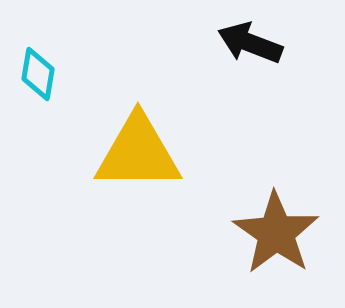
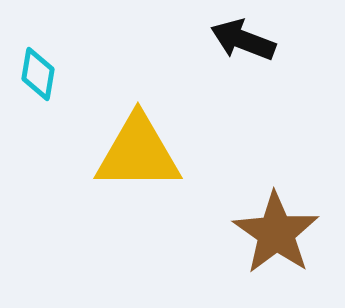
black arrow: moved 7 px left, 3 px up
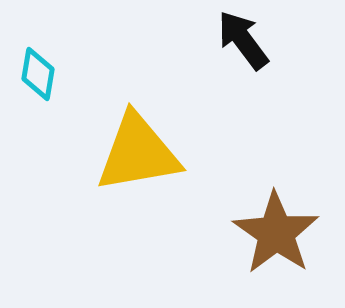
black arrow: rotated 32 degrees clockwise
yellow triangle: rotated 10 degrees counterclockwise
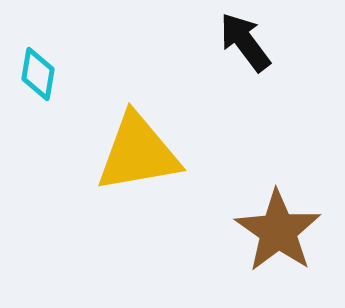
black arrow: moved 2 px right, 2 px down
brown star: moved 2 px right, 2 px up
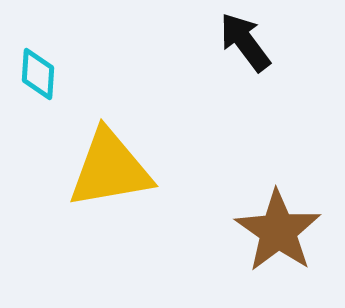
cyan diamond: rotated 6 degrees counterclockwise
yellow triangle: moved 28 px left, 16 px down
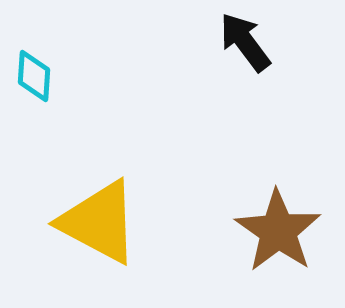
cyan diamond: moved 4 px left, 2 px down
yellow triangle: moved 11 px left, 53 px down; rotated 38 degrees clockwise
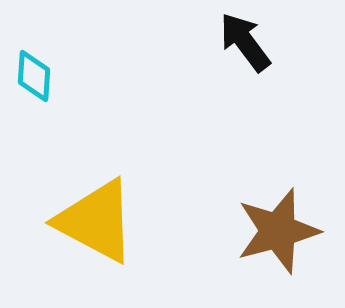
yellow triangle: moved 3 px left, 1 px up
brown star: rotated 22 degrees clockwise
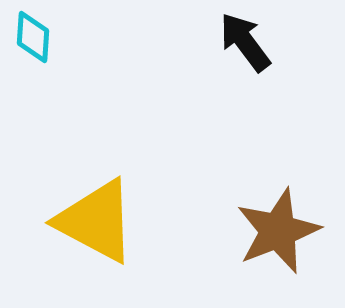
cyan diamond: moved 1 px left, 39 px up
brown star: rotated 6 degrees counterclockwise
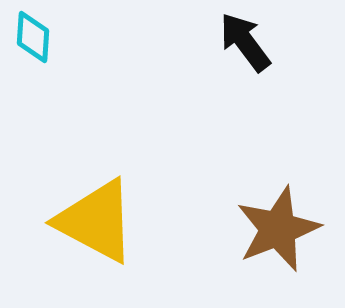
brown star: moved 2 px up
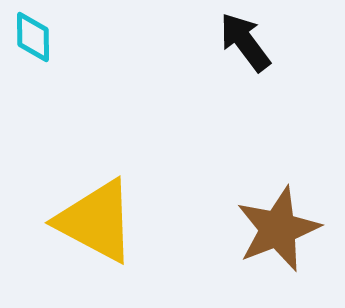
cyan diamond: rotated 4 degrees counterclockwise
